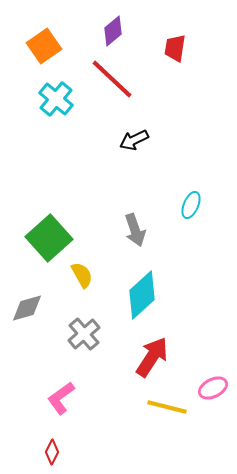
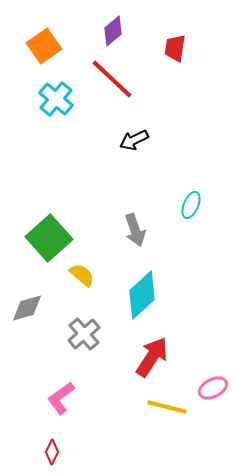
yellow semicircle: rotated 20 degrees counterclockwise
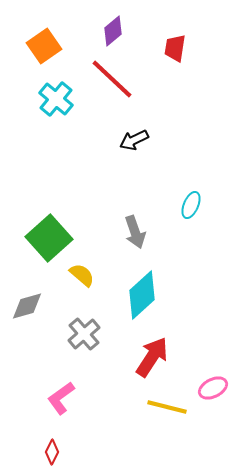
gray arrow: moved 2 px down
gray diamond: moved 2 px up
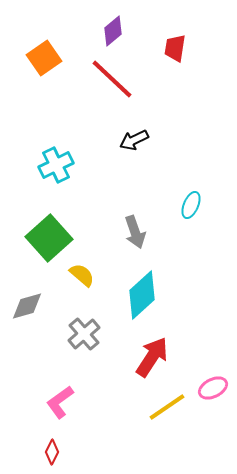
orange square: moved 12 px down
cyan cross: moved 66 px down; rotated 24 degrees clockwise
pink L-shape: moved 1 px left, 4 px down
yellow line: rotated 48 degrees counterclockwise
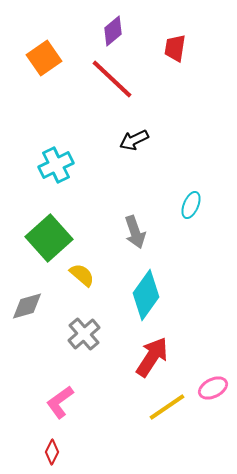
cyan diamond: moved 4 px right; rotated 12 degrees counterclockwise
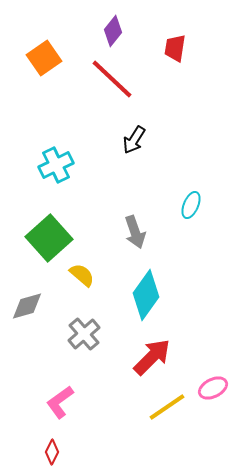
purple diamond: rotated 12 degrees counterclockwise
black arrow: rotated 32 degrees counterclockwise
red arrow: rotated 12 degrees clockwise
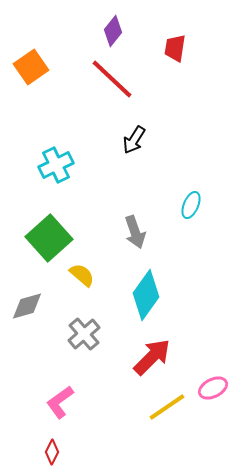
orange square: moved 13 px left, 9 px down
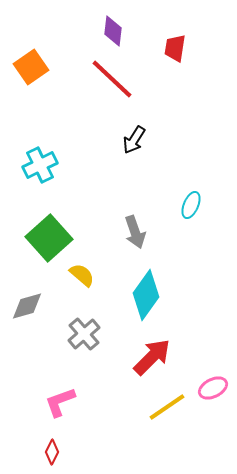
purple diamond: rotated 32 degrees counterclockwise
cyan cross: moved 16 px left
pink L-shape: rotated 16 degrees clockwise
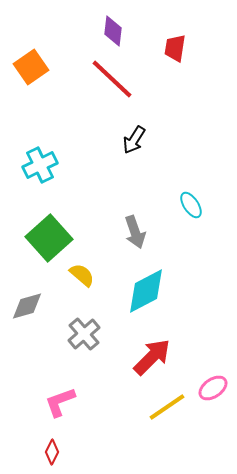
cyan ellipse: rotated 56 degrees counterclockwise
cyan diamond: moved 4 px up; rotated 27 degrees clockwise
pink ellipse: rotated 8 degrees counterclockwise
